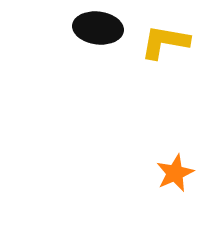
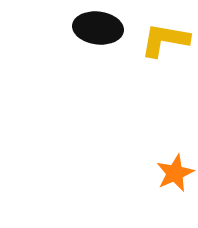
yellow L-shape: moved 2 px up
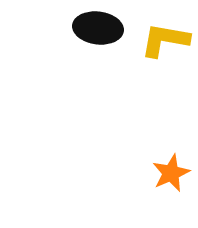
orange star: moved 4 px left
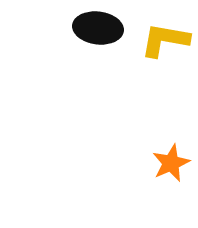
orange star: moved 10 px up
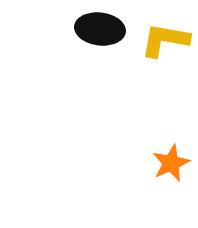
black ellipse: moved 2 px right, 1 px down
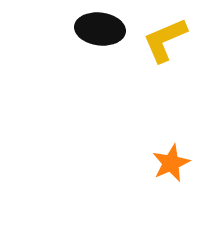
yellow L-shape: rotated 33 degrees counterclockwise
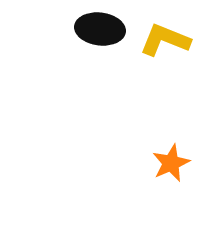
yellow L-shape: rotated 45 degrees clockwise
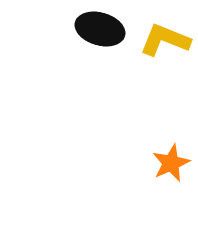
black ellipse: rotated 9 degrees clockwise
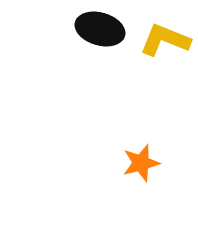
orange star: moved 30 px left; rotated 9 degrees clockwise
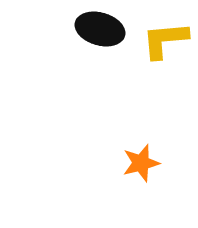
yellow L-shape: rotated 27 degrees counterclockwise
